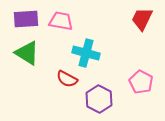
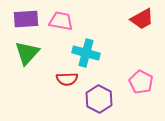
red trapezoid: rotated 145 degrees counterclockwise
green triangle: rotated 40 degrees clockwise
red semicircle: rotated 30 degrees counterclockwise
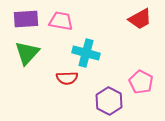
red trapezoid: moved 2 px left
red semicircle: moved 1 px up
purple hexagon: moved 10 px right, 2 px down
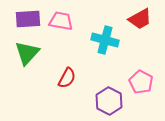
purple rectangle: moved 2 px right
cyan cross: moved 19 px right, 13 px up
red semicircle: rotated 60 degrees counterclockwise
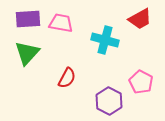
pink trapezoid: moved 2 px down
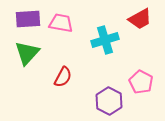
cyan cross: rotated 32 degrees counterclockwise
red semicircle: moved 4 px left, 1 px up
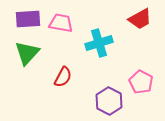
cyan cross: moved 6 px left, 3 px down
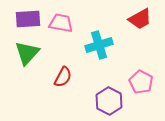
cyan cross: moved 2 px down
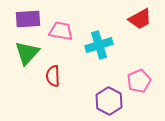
pink trapezoid: moved 8 px down
red semicircle: moved 10 px left, 1 px up; rotated 150 degrees clockwise
pink pentagon: moved 2 px left, 1 px up; rotated 20 degrees clockwise
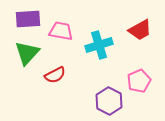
red trapezoid: moved 11 px down
red semicircle: moved 2 px right, 1 px up; rotated 115 degrees counterclockwise
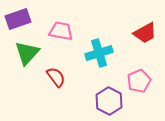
purple rectangle: moved 10 px left; rotated 15 degrees counterclockwise
red trapezoid: moved 5 px right, 3 px down
cyan cross: moved 8 px down
red semicircle: moved 1 px right, 2 px down; rotated 100 degrees counterclockwise
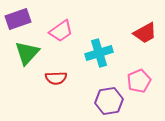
pink trapezoid: rotated 135 degrees clockwise
red semicircle: moved 1 px down; rotated 125 degrees clockwise
purple hexagon: rotated 24 degrees clockwise
